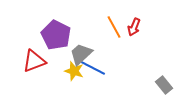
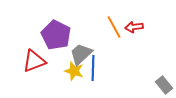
red arrow: rotated 60 degrees clockwise
blue line: rotated 65 degrees clockwise
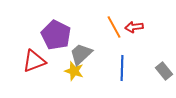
blue line: moved 29 px right
gray rectangle: moved 14 px up
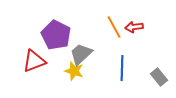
gray rectangle: moved 5 px left, 6 px down
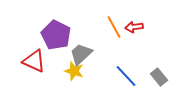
red triangle: rotated 45 degrees clockwise
blue line: moved 4 px right, 8 px down; rotated 45 degrees counterclockwise
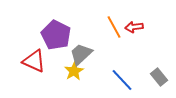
yellow star: rotated 24 degrees clockwise
blue line: moved 4 px left, 4 px down
